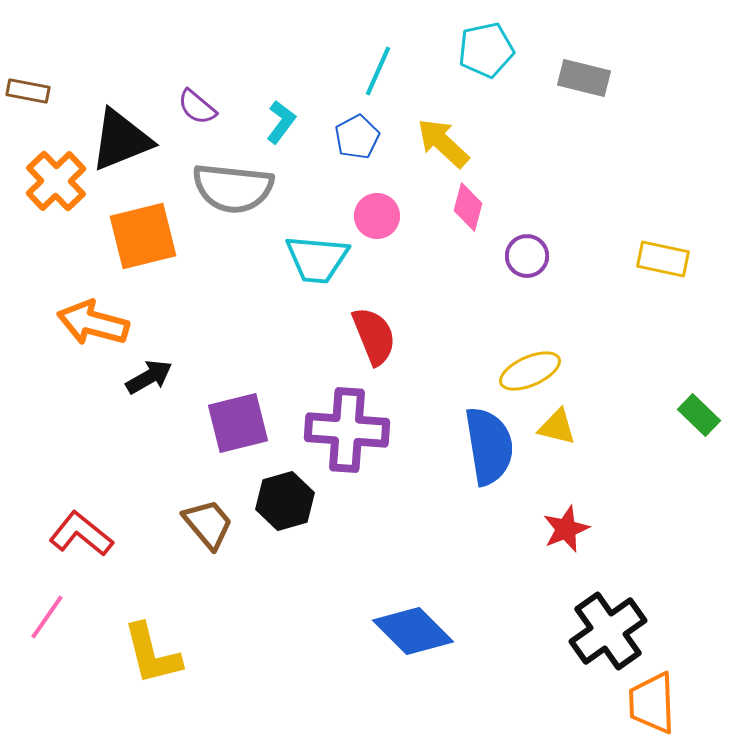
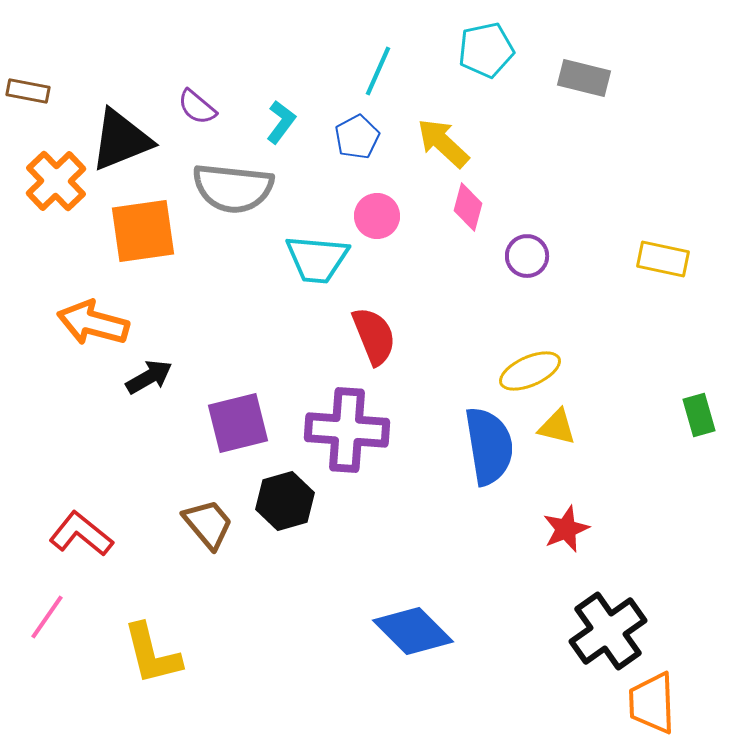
orange square: moved 5 px up; rotated 6 degrees clockwise
green rectangle: rotated 30 degrees clockwise
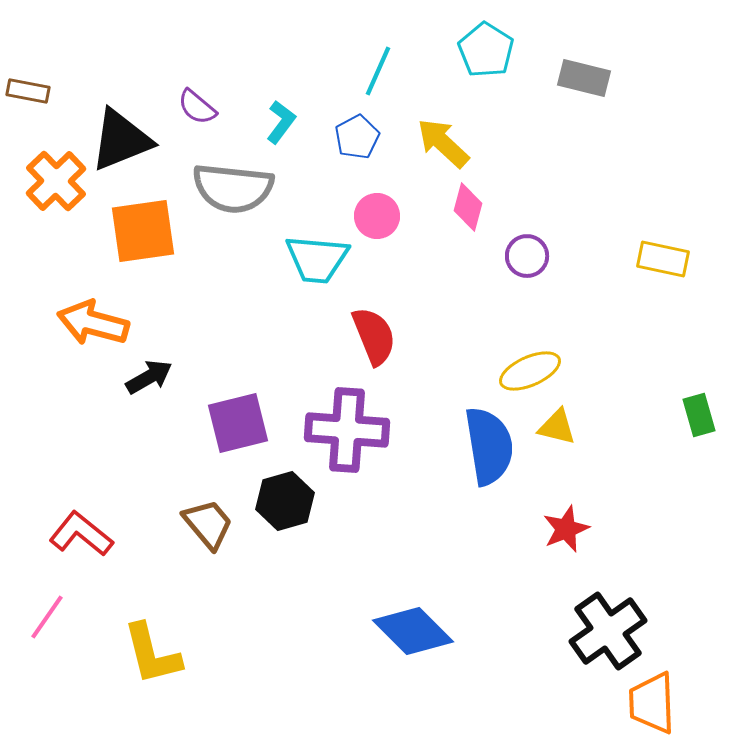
cyan pentagon: rotated 28 degrees counterclockwise
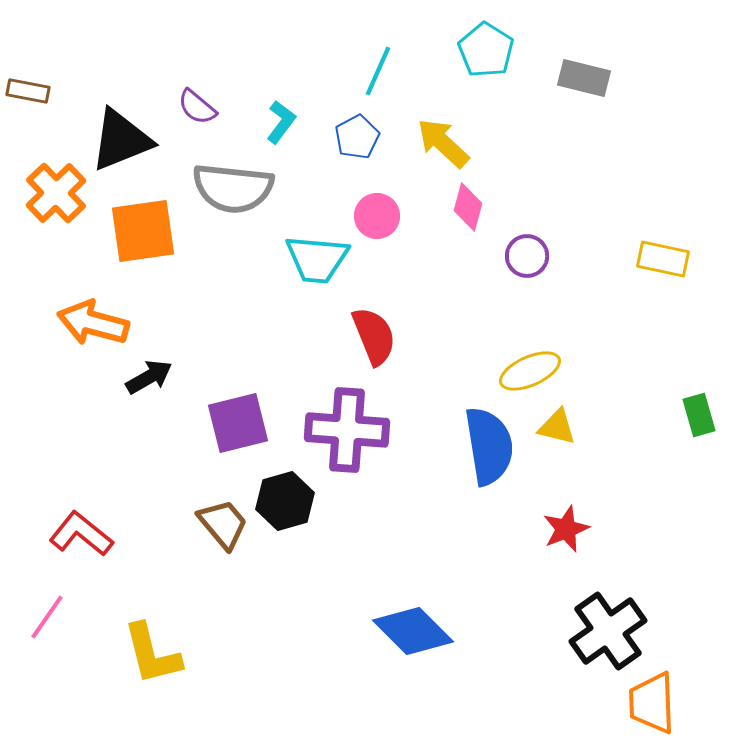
orange cross: moved 12 px down
brown trapezoid: moved 15 px right
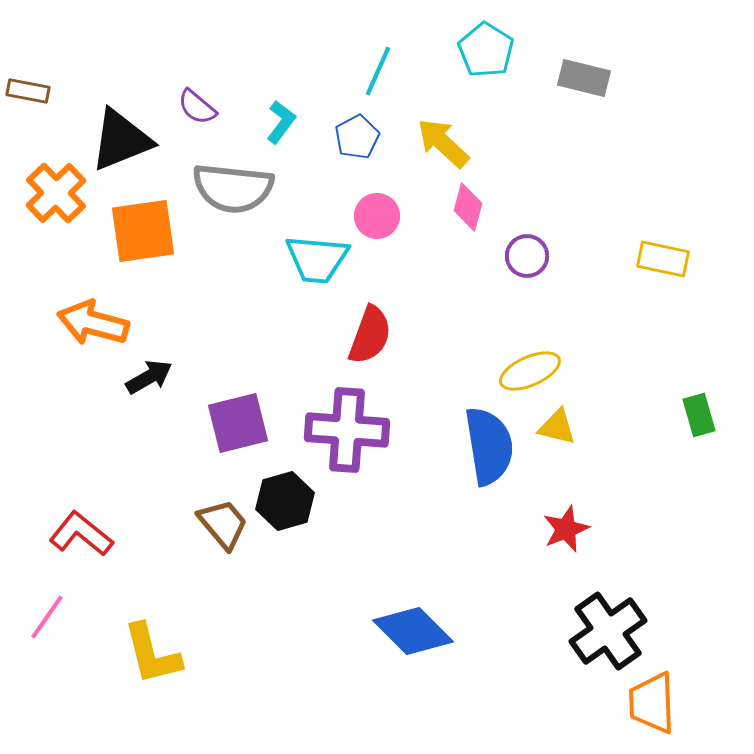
red semicircle: moved 4 px left, 1 px up; rotated 42 degrees clockwise
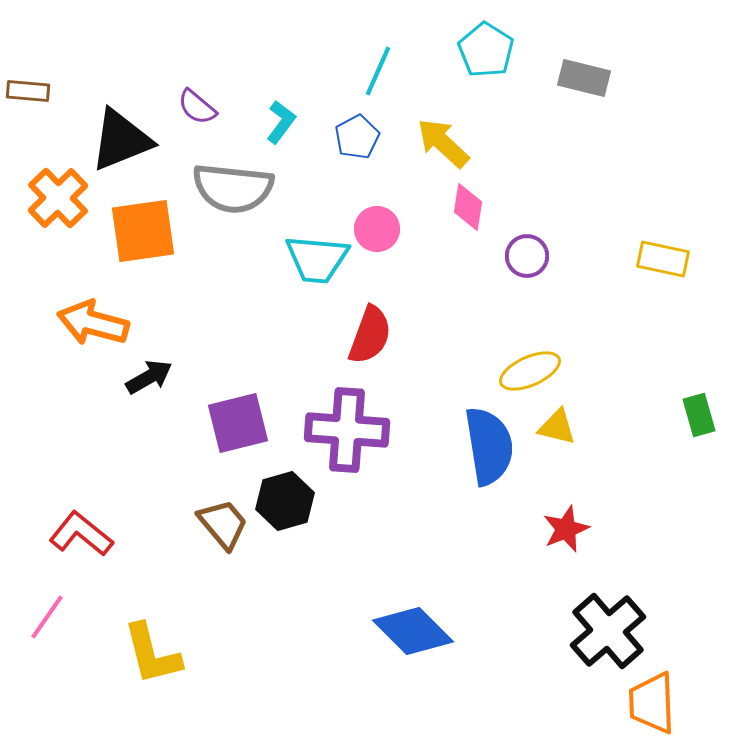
brown rectangle: rotated 6 degrees counterclockwise
orange cross: moved 2 px right, 5 px down
pink diamond: rotated 6 degrees counterclockwise
pink circle: moved 13 px down
black cross: rotated 6 degrees counterclockwise
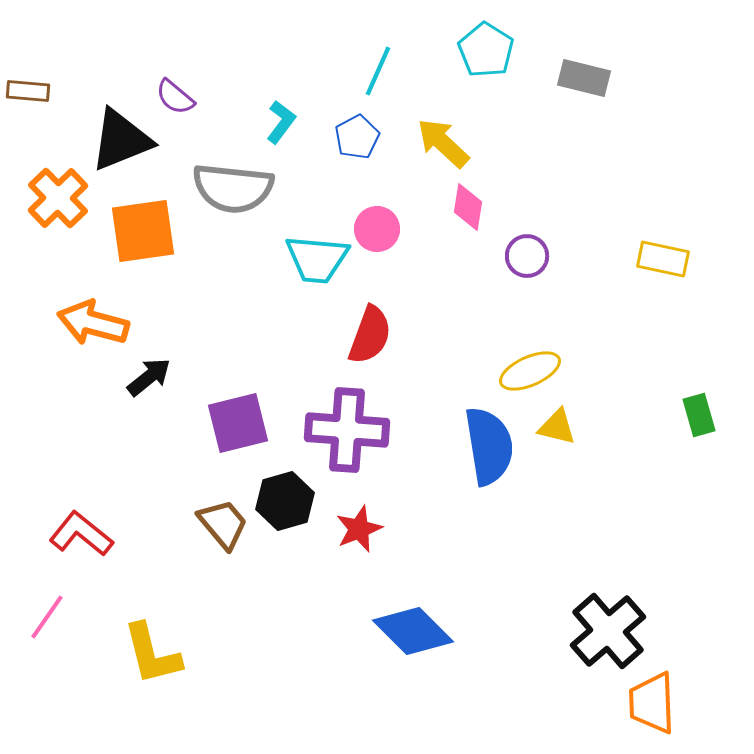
purple semicircle: moved 22 px left, 10 px up
black arrow: rotated 9 degrees counterclockwise
red star: moved 207 px left
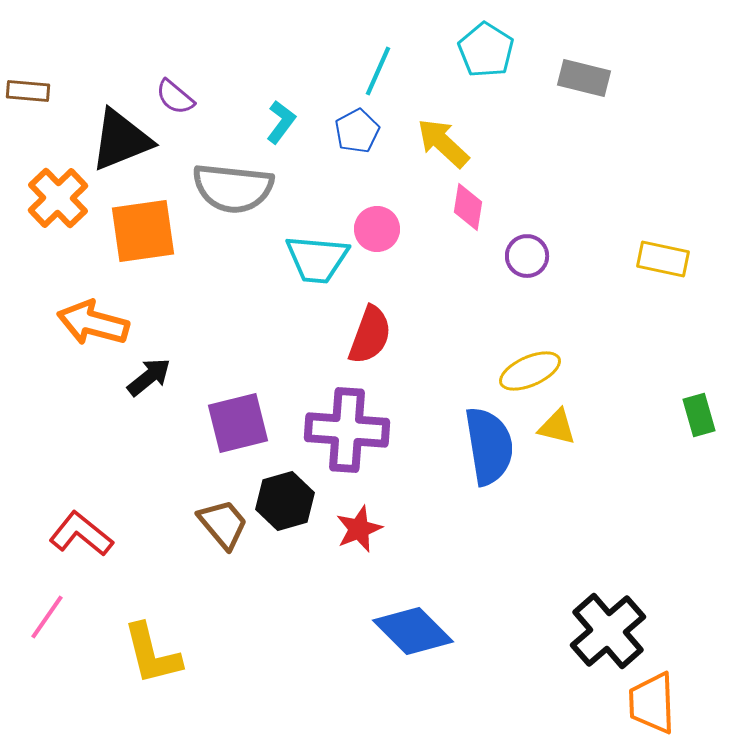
blue pentagon: moved 6 px up
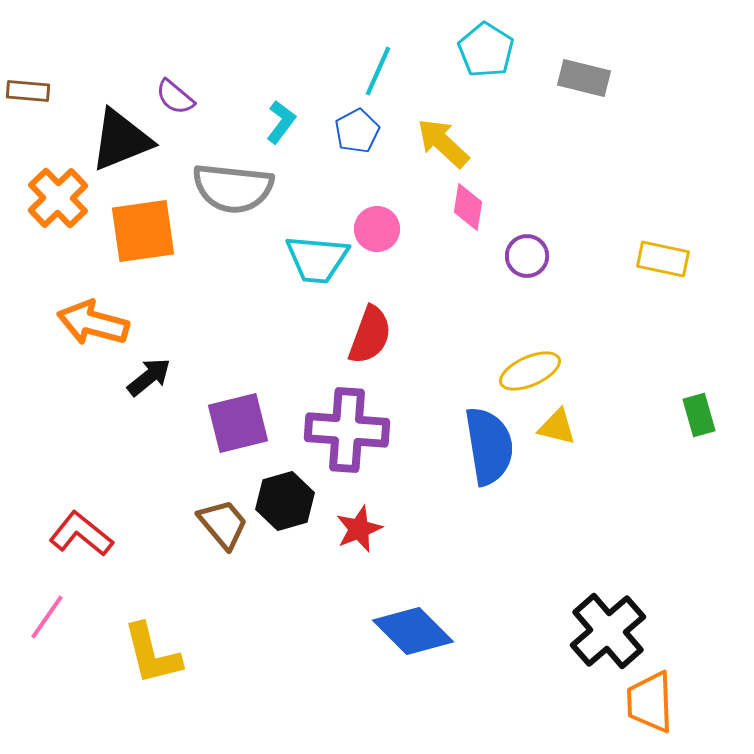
orange trapezoid: moved 2 px left, 1 px up
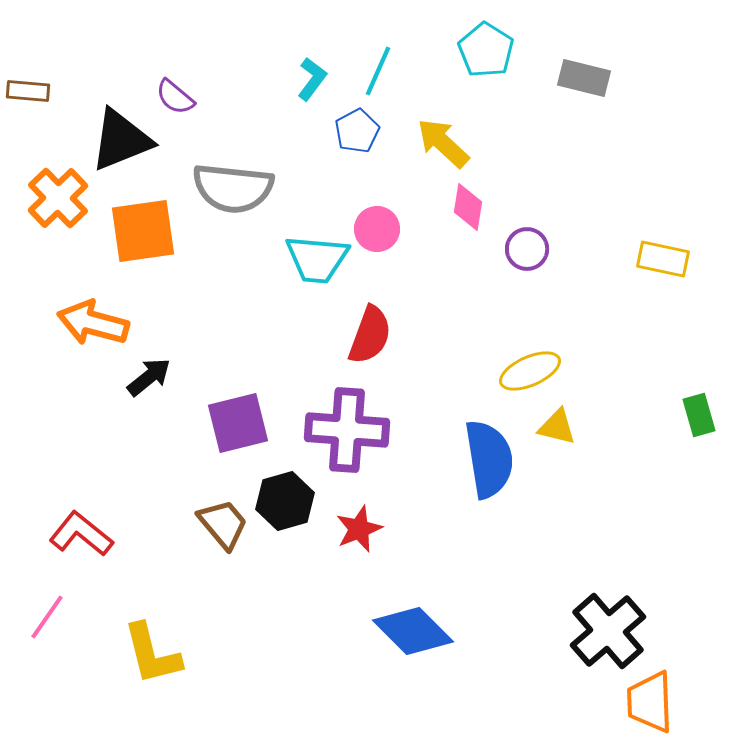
cyan L-shape: moved 31 px right, 43 px up
purple circle: moved 7 px up
blue semicircle: moved 13 px down
